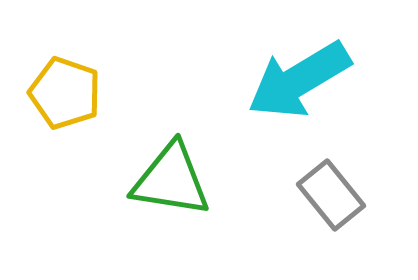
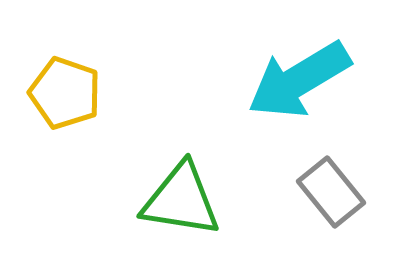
green triangle: moved 10 px right, 20 px down
gray rectangle: moved 3 px up
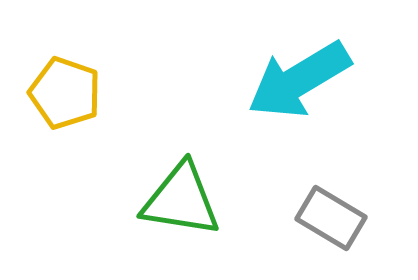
gray rectangle: moved 26 px down; rotated 20 degrees counterclockwise
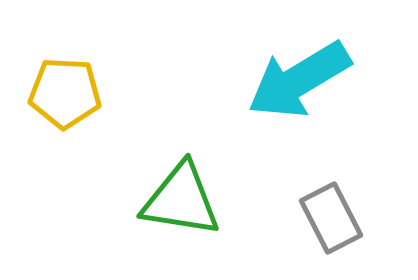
yellow pentagon: rotated 16 degrees counterclockwise
gray rectangle: rotated 32 degrees clockwise
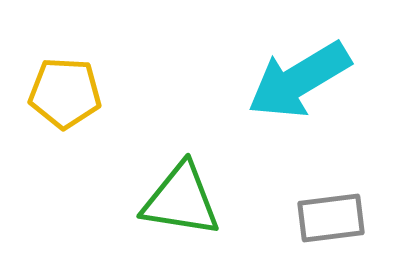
gray rectangle: rotated 70 degrees counterclockwise
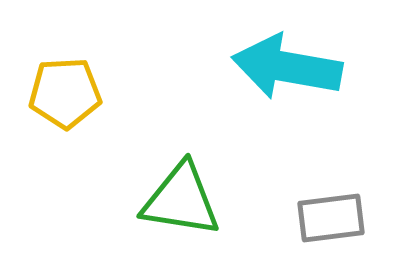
cyan arrow: moved 12 px left, 13 px up; rotated 41 degrees clockwise
yellow pentagon: rotated 6 degrees counterclockwise
